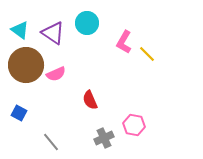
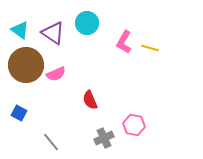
yellow line: moved 3 px right, 6 px up; rotated 30 degrees counterclockwise
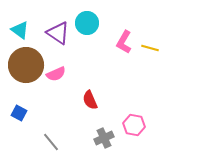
purple triangle: moved 5 px right
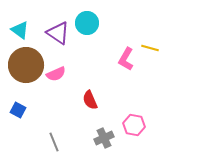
pink L-shape: moved 2 px right, 17 px down
blue square: moved 1 px left, 3 px up
gray line: moved 3 px right; rotated 18 degrees clockwise
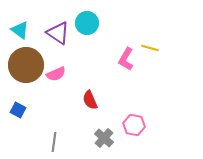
gray cross: rotated 24 degrees counterclockwise
gray line: rotated 30 degrees clockwise
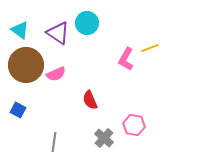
yellow line: rotated 36 degrees counterclockwise
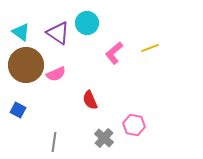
cyan triangle: moved 1 px right, 2 px down
pink L-shape: moved 12 px left, 6 px up; rotated 20 degrees clockwise
